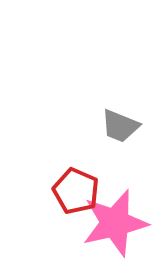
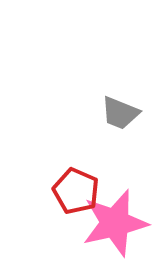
gray trapezoid: moved 13 px up
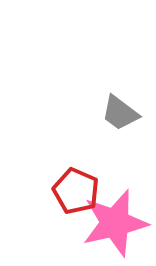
gray trapezoid: rotated 15 degrees clockwise
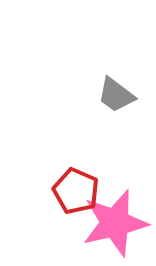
gray trapezoid: moved 4 px left, 18 px up
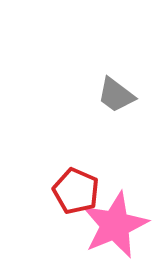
pink star: moved 2 px down; rotated 10 degrees counterclockwise
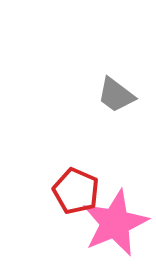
pink star: moved 2 px up
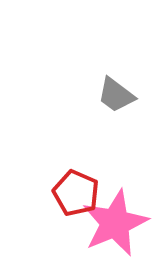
red pentagon: moved 2 px down
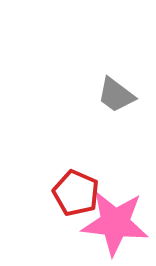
pink star: rotated 30 degrees clockwise
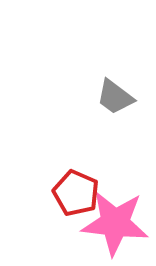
gray trapezoid: moved 1 px left, 2 px down
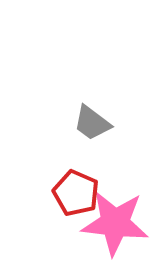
gray trapezoid: moved 23 px left, 26 px down
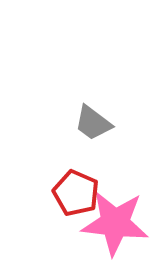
gray trapezoid: moved 1 px right
